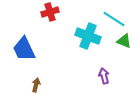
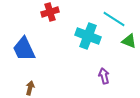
green triangle: moved 5 px right
brown arrow: moved 6 px left, 3 px down
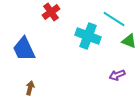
red cross: moved 1 px right; rotated 18 degrees counterclockwise
purple arrow: moved 13 px right, 1 px up; rotated 98 degrees counterclockwise
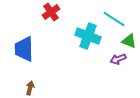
blue trapezoid: rotated 24 degrees clockwise
purple arrow: moved 1 px right, 16 px up
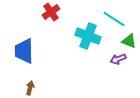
blue trapezoid: moved 2 px down
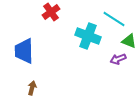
brown arrow: moved 2 px right
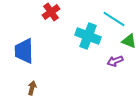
purple arrow: moved 3 px left, 2 px down
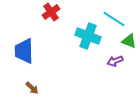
brown arrow: rotated 120 degrees clockwise
